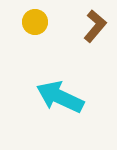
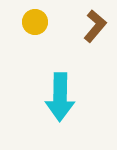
cyan arrow: rotated 114 degrees counterclockwise
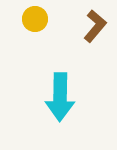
yellow circle: moved 3 px up
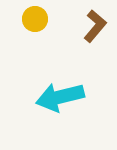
cyan arrow: rotated 75 degrees clockwise
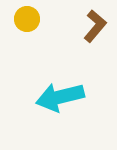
yellow circle: moved 8 px left
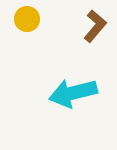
cyan arrow: moved 13 px right, 4 px up
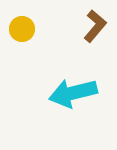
yellow circle: moved 5 px left, 10 px down
